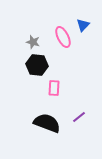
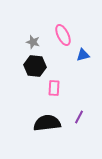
blue triangle: moved 30 px down; rotated 32 degrees clockwise
pink ellipse: moved 2 px up
black hexagon: moved 2 px left, 1 px down
purple line: rotated 24 degrees counterclockwise
black semicircle: rotated 28 degrees counterclockwise
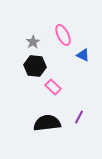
gray star: rotated 24 degrees clockwise
blue triangle: rotated 40 degrees clockwise
pink rectangle: moved 1 px left, 1 px up; rotated 49 degrees counterclockwise
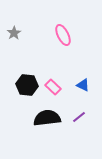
gray star: moved 19 px left, 9 px up
blue triangle: moved 30 px down
black hexagon: moved 8 px left, 19 px down
purple line: rotated 24 degrees clockwise
black semicircle: moved 5 px up
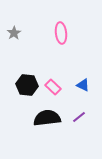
pink ellipse: moved 2 px left, 2 px up; rotated 20 degrees clockwise
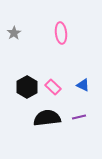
black hexagon: moved 2 px down; rotated 25 degrees clockwise
purple line: rotated 24 degrees clockwise
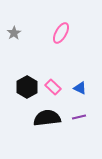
pink ellipse: rotated 35 degrees clockwise
blue triangle: moved 3 px left, 3 px down
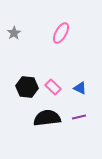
black hexagon: rotated 25 degrees counterclockwise
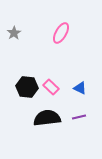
pink rectangle: moved 2 px left
